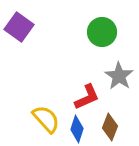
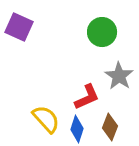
purple square: rotated 12 degrees counterclockwise
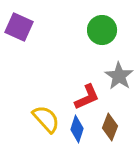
green circle: moved 2 px up
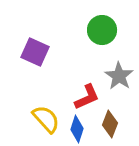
purple square: moved 16 px right, 25 px down
brown diamond: moved 3 px up
